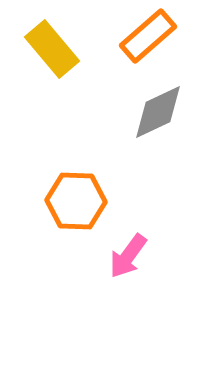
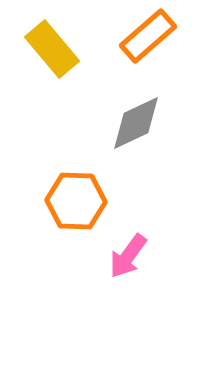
gray diamond: moved 22 px left, 11 px down
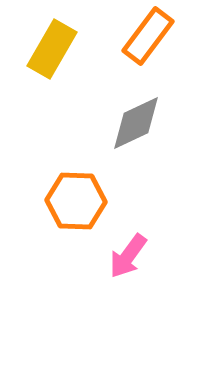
orange rectangle: rotated 12 degrees counterclockwise
yellow rectangle: rotated 70 degrees clockwise
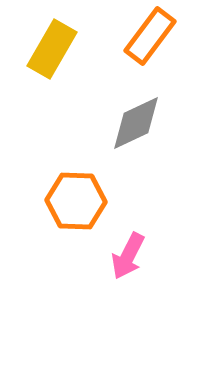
orange rectangle: moved 2 px right
pink arrow: rotated 9 degrees counterclockwise
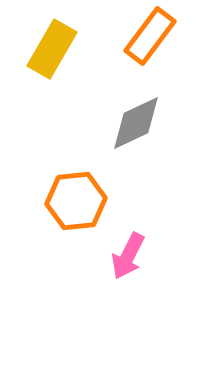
orange hexagon: rotated 8 degrees counterclockwise
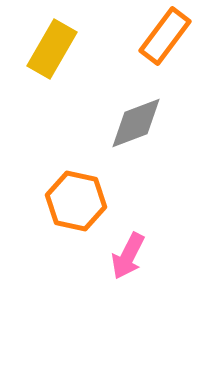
orange rectangle: moved 15 px right
gray diamond: rotated 4 degrees clockwise
orange hexagon: rotated 18 degrees clockwise
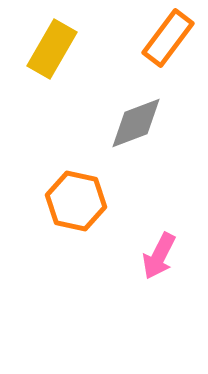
orange rectangle: moved 3 px right, 2 px down
pink arrow: moved 31 px right
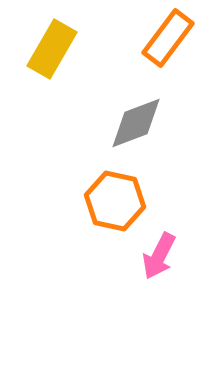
orange hexagon: moved 39 px right
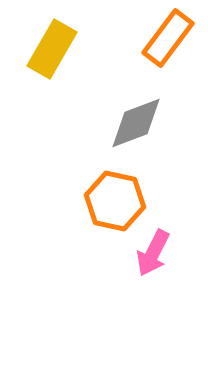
pink arrow: moved 6 px left, 3 px up
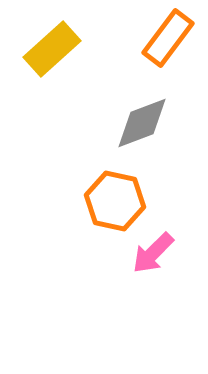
yellow rectangle: rotated 18 degrees clockwise
gray diamond: moved 6 px right
pink arrow: rotated 18 degrees clockwise
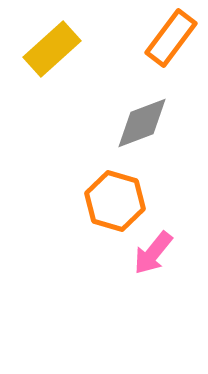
orange rectangle: moved 3 px right
orange hexagon: rotated 4 degrees clockwise
pink arrow: rotated 6 degrees counterclockwise
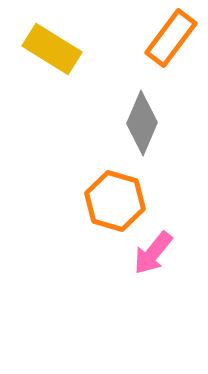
yellow rectangle: rotated 74 degrees clockwise
gray diamond: rotated 46 degrees counterclockwise
